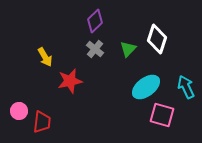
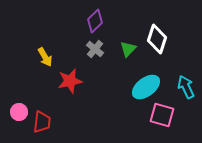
pink circle: moved 1 px down
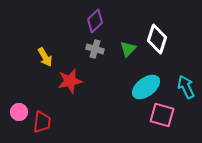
gray cross: rotated 24 degrees counterclockwise
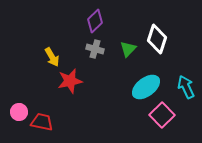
yellow arrow: moved 7 px right
pink square: rotated 30 degrees clockwise
red trapezoid: rotated 85 degrees counterclockwise
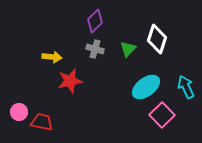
yellow arrow: rotated 54 degrees counterclockwise
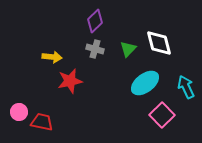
white diamond: moved 2 px right, 4 px down; rotated 32 degrees counterclockwise
cyan ellipse: moved 1 px left, 4 px up
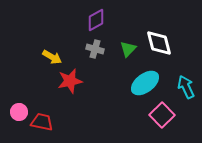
purple diamond: moved 1 px right, 1 px up; rotated 15 degrees clockwise
yellow arrow: rotated 24 degrees clockwise
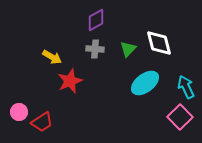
gray cross: rotated 12 degrees counterclockwise
red star: rotated 10 degrees counterclockwise
pink square: moved 18 px right, 2 px down
red trapezoid: rotated 135 degrees clockwise
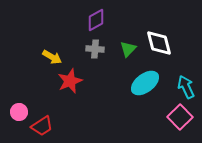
red trapezoid: moved 4 px down
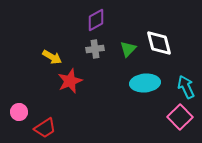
gray cross: rotated 12 degrees counterclockwise
cyan ellipse: rotated 32 degrees clockwise
red trapezoid: moved 3 px right, 2 px down
